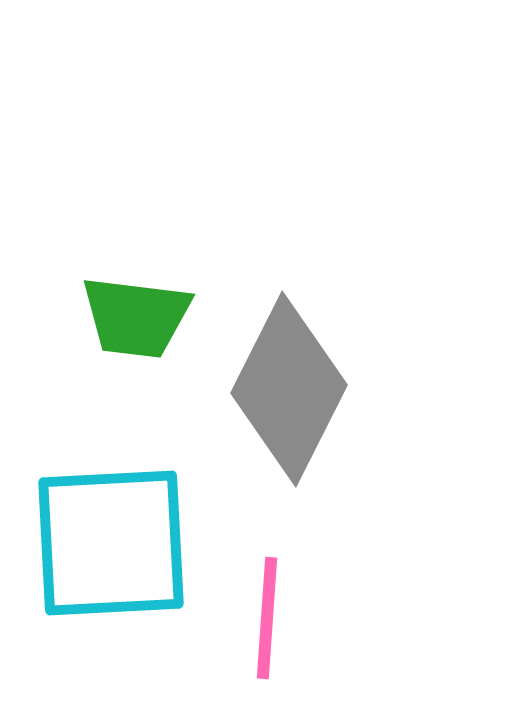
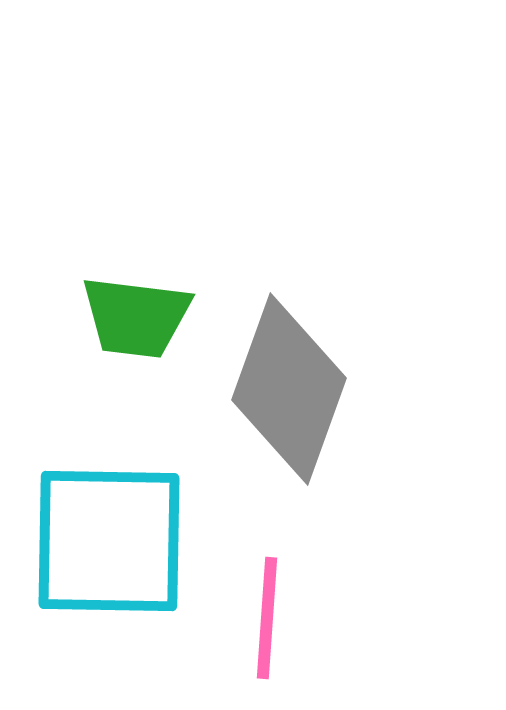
gray diamond: rotated 7 degrees counterclockwise
cyan square: moved 2 px left, 2 px up; rotated 4 degrees clockwise
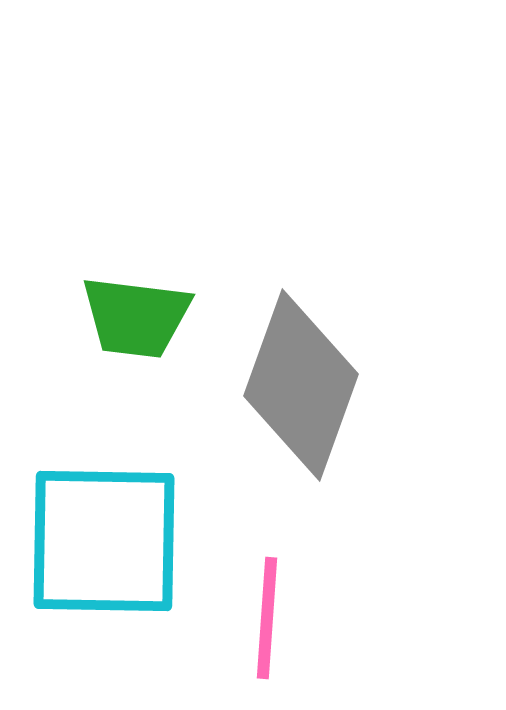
gray diamond: moved 12 px right, 4 px up
cyan square: moved 5 px left
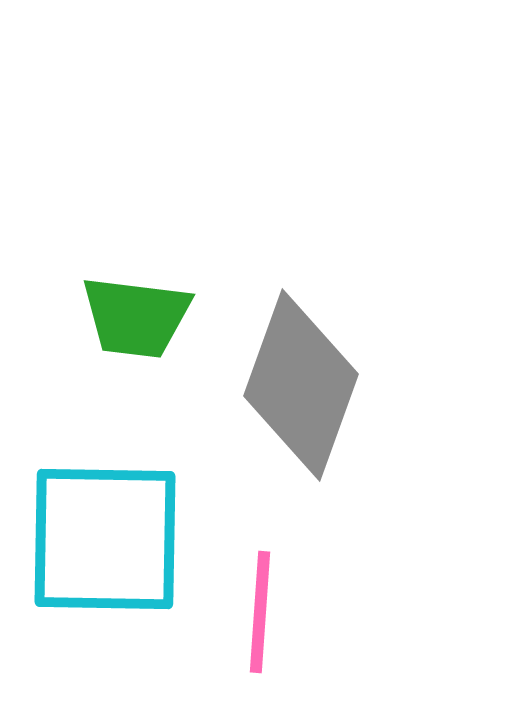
cyan square: moved 1 px right, 2 px up
pink line: moved 7 px left, 6 px up
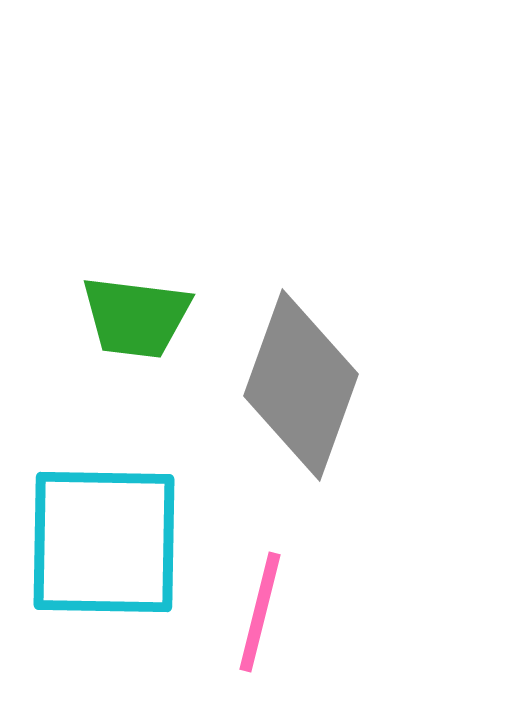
cyan square: moved 1 px left, 3 px down
pink line: rotated 10 degrees clockwise
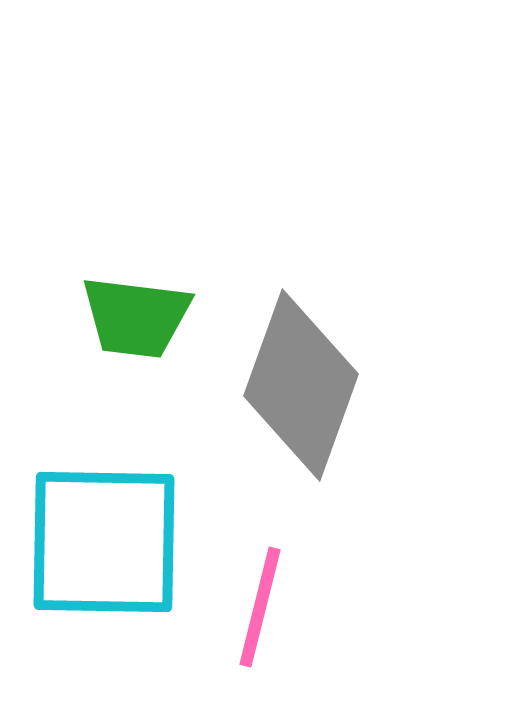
pink line: moved 5 px up
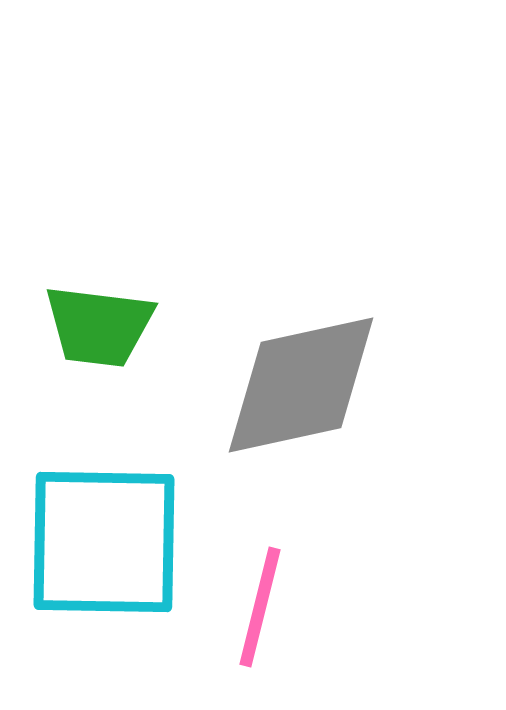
green trapezoid: moved 37 px left, 9 px down
gray diamond: rotated 58 degrees clockwise
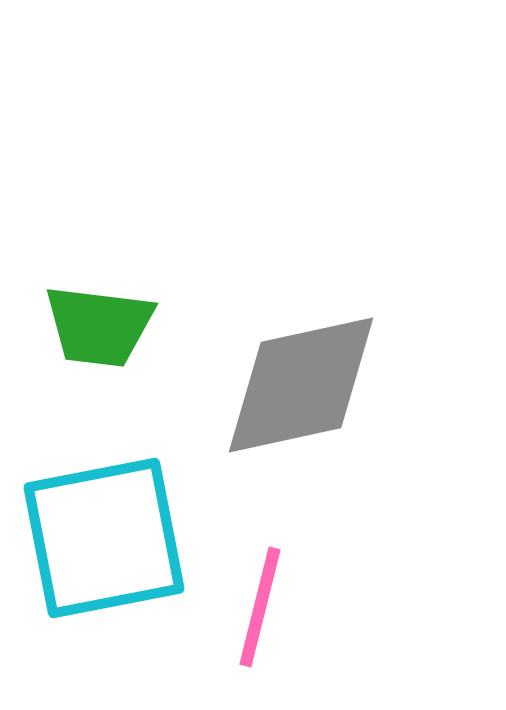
cyan square: moved 4 px up; rotated 12 degrees counterclockwise
